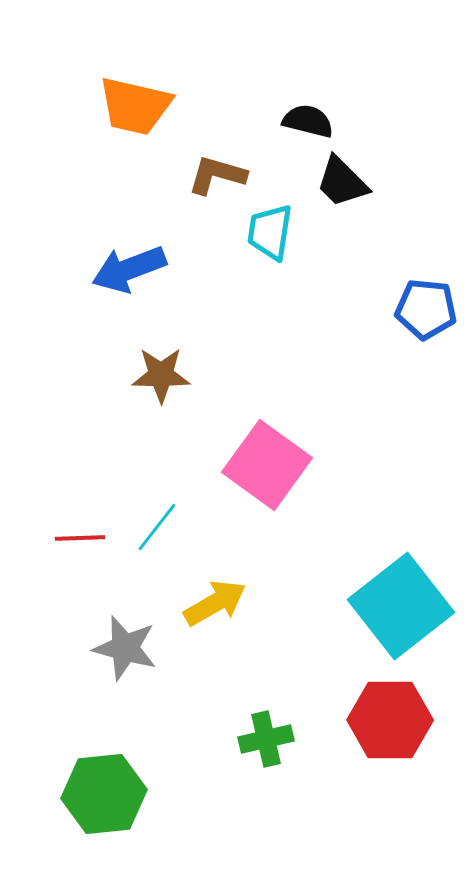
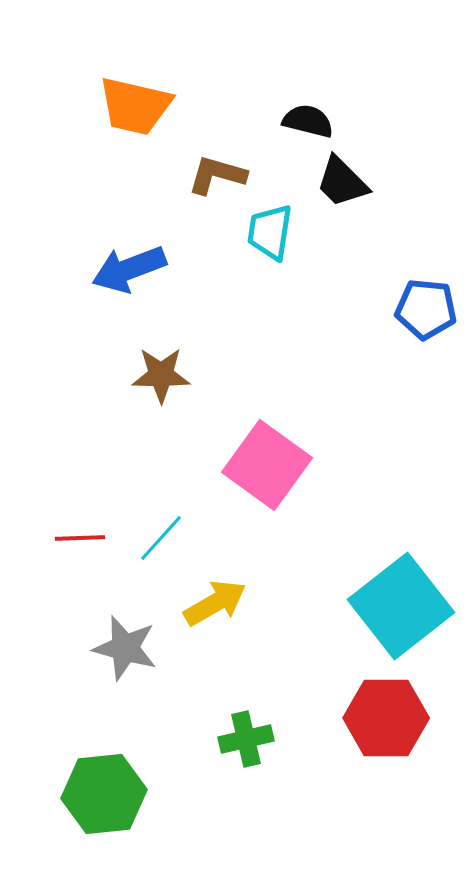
cyan line: moved 4 px right, 11 px down; rotated 4 degrees clockwise
red hexagon: moved 4 px left, 2 px up
green cross: moved 20 px left
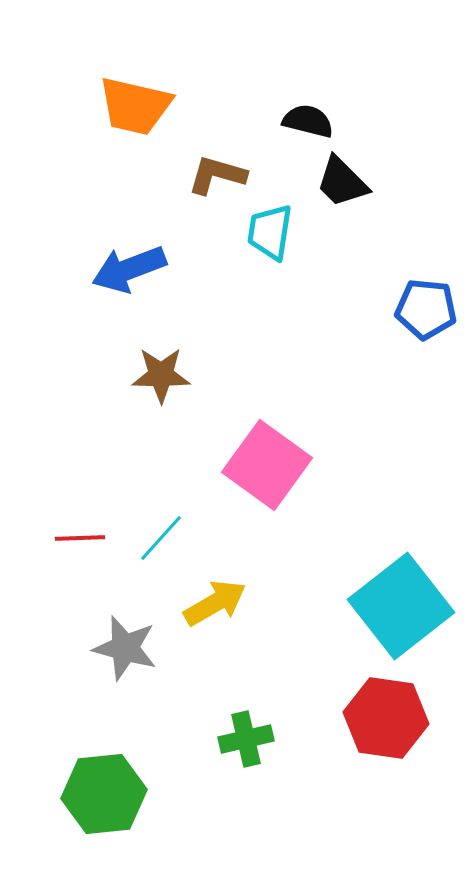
red hexagon: rotated 8 degrees clockwise
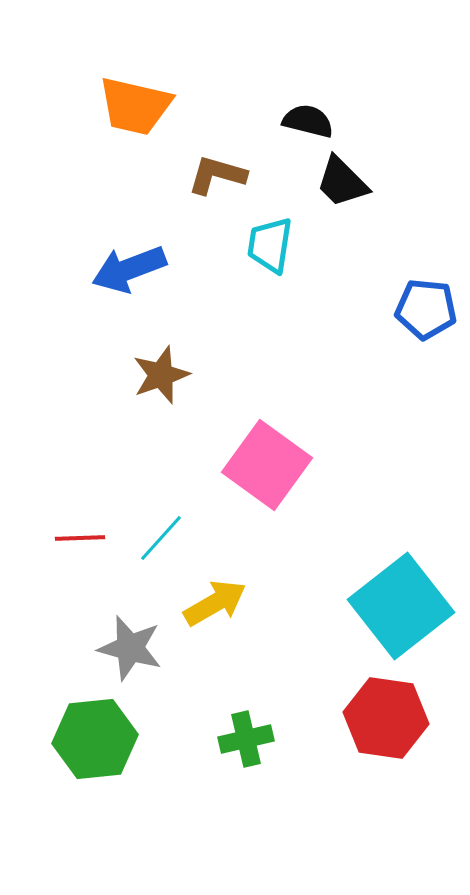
cyan trapezoid: moved 13 px down
brown star: rotated 20 degrees counterclockwise
gray star: moved 5 px right
green hexagon: moved 9 px left, 55 px up
